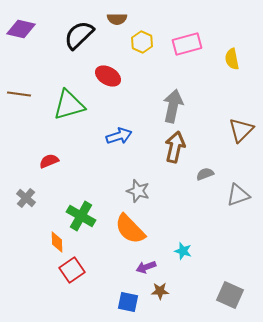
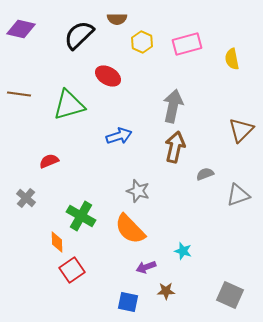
brown star: moved 6 px right
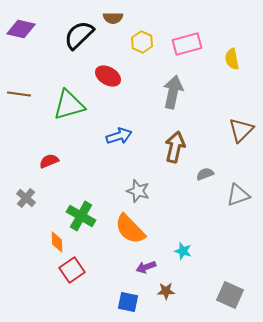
brown semicircle: moved 4 px left, 1 px up
gray arrow: moved 14 px up
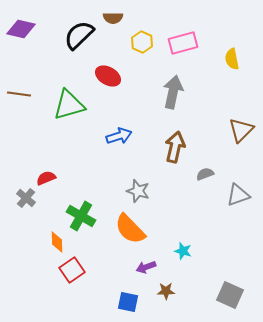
pink rectangle: moved 4 px left, 1 px up
red semicircle: moved 3 px left, 17 px down
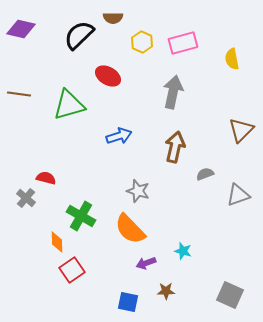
red semicircle: rotated 36 degrees clockwise
purple arrow: moved 4 px up
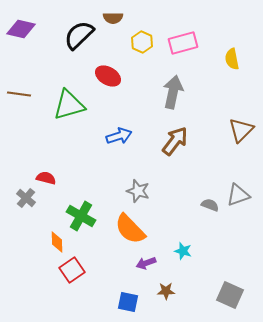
brown arrow: moved 6 px up; rotated 24 degrees clockwise
gray semicircle: moved 5 px right, 31 px down; rotated 42 degrees clockwise
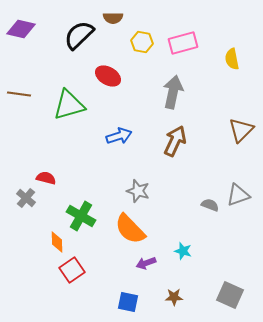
yellow hexagon: rotated 15 degrees counterclockwise
brown arrow: rotated 12 degrees counterclockwise
brown star: moved 8 px right, 6 px down
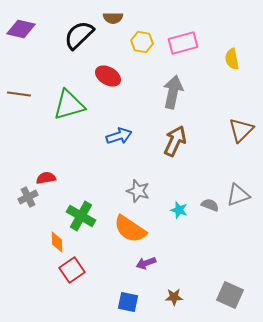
red semicircle: rotated 24 degrees counterclockwise
gray cross: moved 2 px right, 1 px up; rotated 24 degrees clockwise
orange semicircle: rotated 12 degrees counterclockwise
cyan star: moved 4 px left, 41 px up
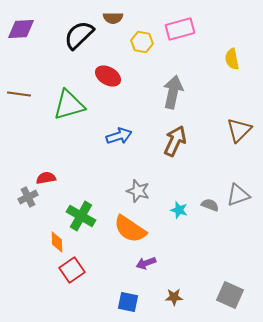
purple diamond: rotated 16 degrees counterclockwise
pink rectangle: moved 3 px left, 14 px up
brown triangle: moved 2 px left
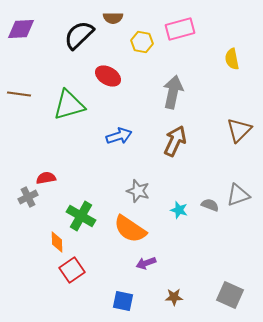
blue square: moved 5 px left, 1 px up
